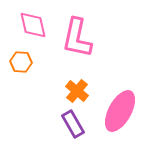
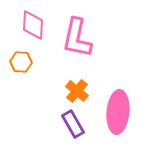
pink diamond: rotated 16 degrees clockwise
pink ellipse: moved 2 px left, 1 px down; rotated 24 degrees counterclockwise
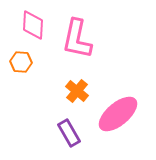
pink L-shape: moved 1 px down
pink ellipse: moved 2 px down; rotated 45 degrees clockwise
purple rectangle: moved 4 px left, 9 px down
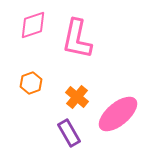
pink diamond: rotated 68 degrees clockwise
orange hexagon: moved 10 px right, 21 px down; rotated 25 degrees counterclockwise
orange cross: moved 6 px down
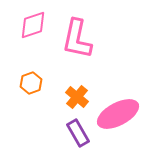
pink ellipse: rotated 12 degrees clockwise
purple rectangle: moved 9 px right
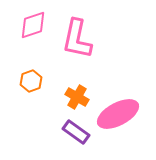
orange hexagon: moved 2 px up
orange cross: rotated 10 degrees counterclockwise
purple rectangle: moved 2 px left, 1 px up; rotated 24 degrees counterclockwise
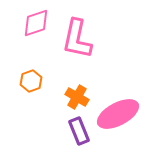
pink diamond: moved 3 px right, 2 px up
purple rectangle: moved 3 px right, 1 px up; rotated 32 degrees clockwise
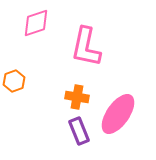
pink L-shape: moved 9 px right, 8 px down
orange hexagon: moved 17 px left
orange cross: rotated 20 degrees counterclockwise
pink ellipse: rotated 27 degrees counterclockwise
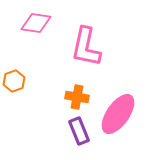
pink diamond: rotated 28 degrees clockwise
